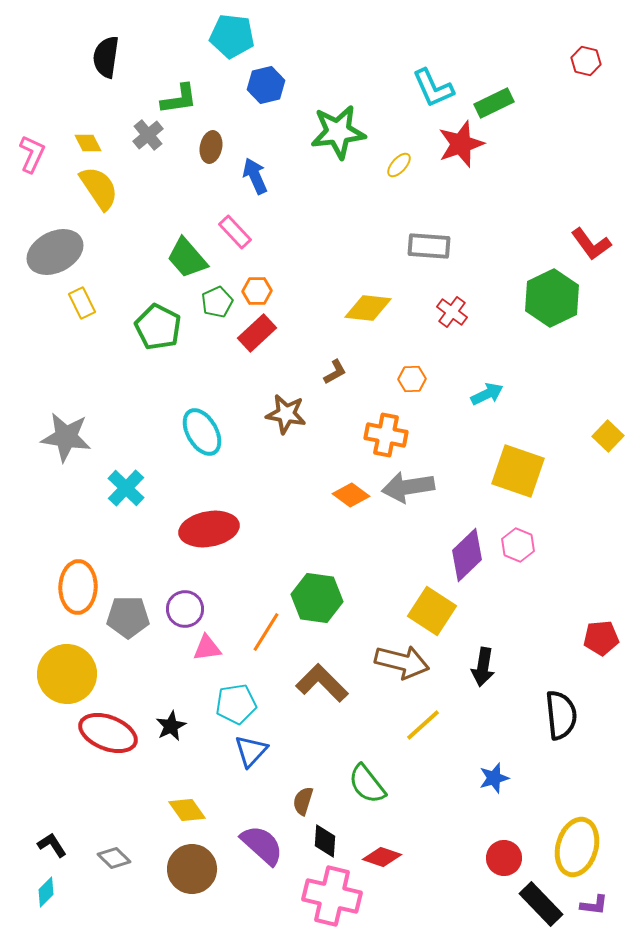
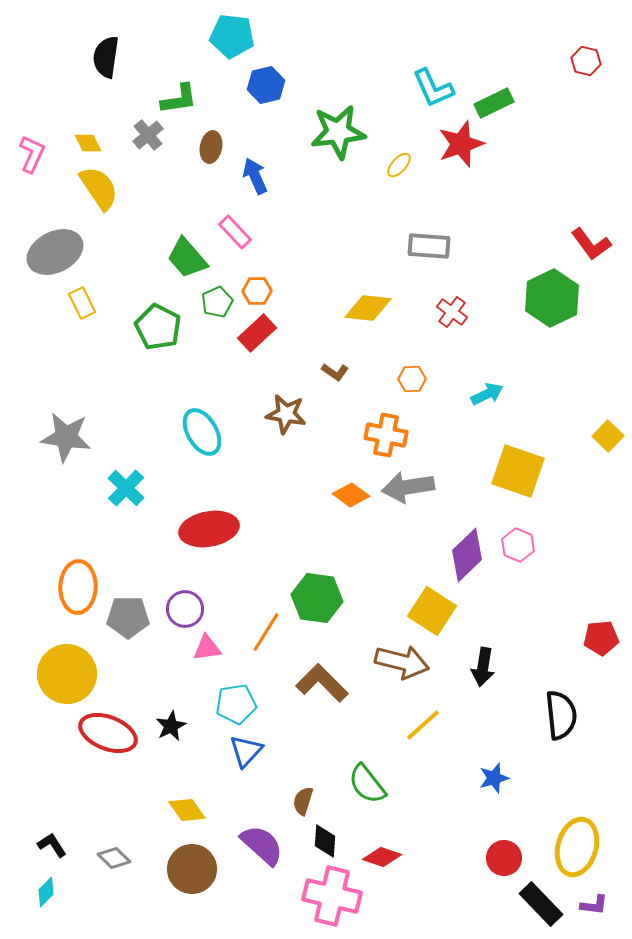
brown L-shape at (335, 372): rotated 64 degrees clockwise
blue triangle at (251, 751): moved 5 px left
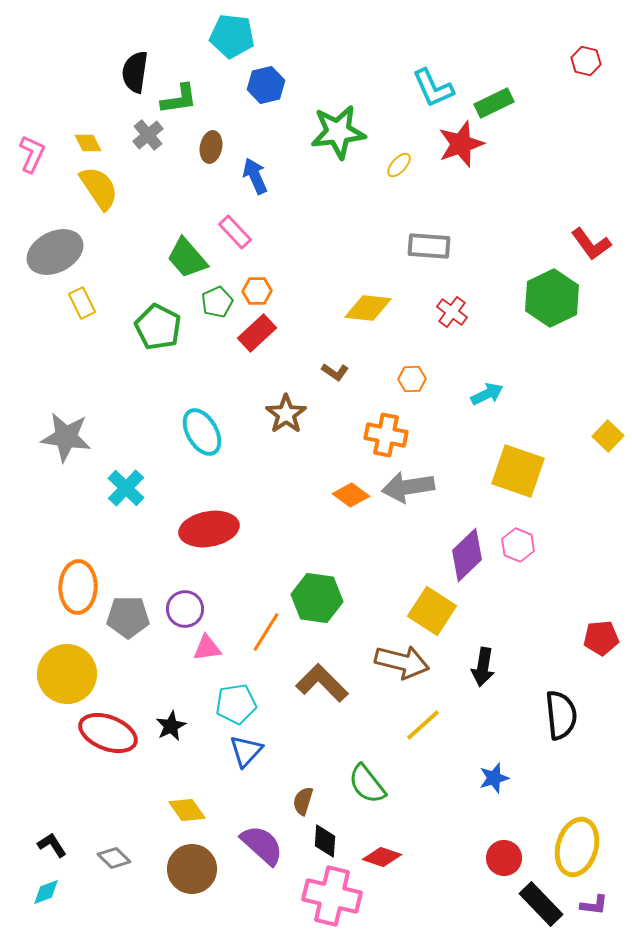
black semicircle at (106, 57): moved 29 px right, 15 px down
brown star at (286, 414): rotated 27 degrees clockwise
cyan diamond at (46, 892): rotated 24 degrees clockwise
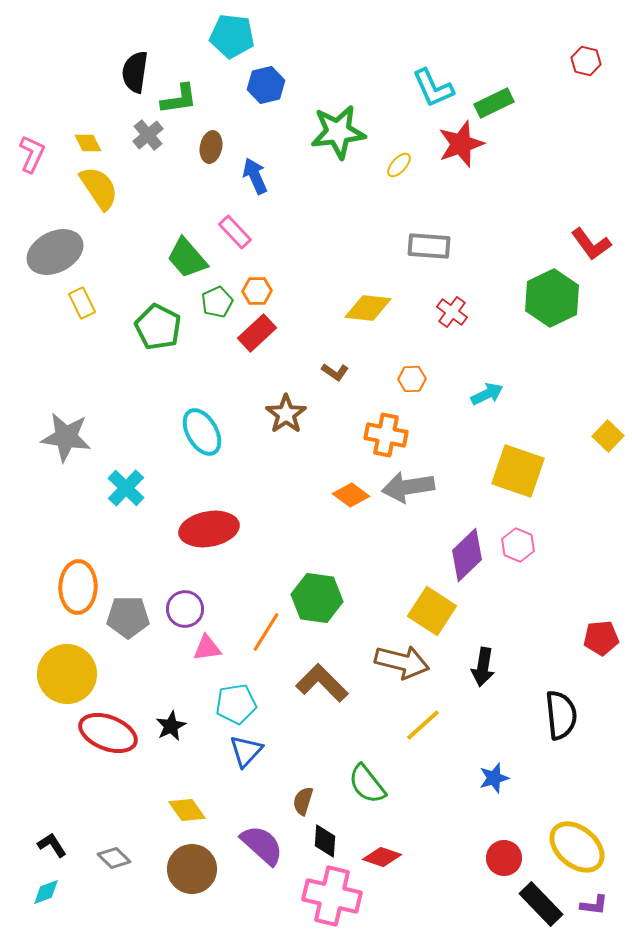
yellow ellipse at (577, 847): rotated 66 degrees counterclockwise
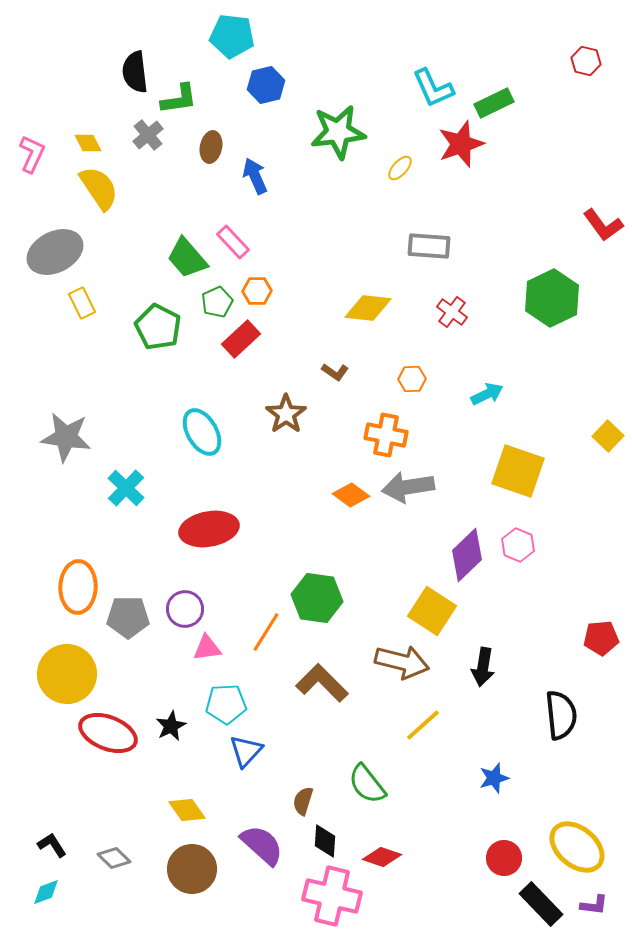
black semicircle at (135, 72): rotated 15 degrees counterclockwise
yellow ellipse at (399, 165): moved 1 px right, 3 px down
pink rectangle at (235, 232): moved 2 px left, 10 px down
red L-shape at (591, 244): moved 12 px right, 19 px up
red rectangle at (257, 333): moved 16 px left, 6 px down
cyan pentagon at (236, 704): moved 10 px left; rotated 6 degrees clockwise
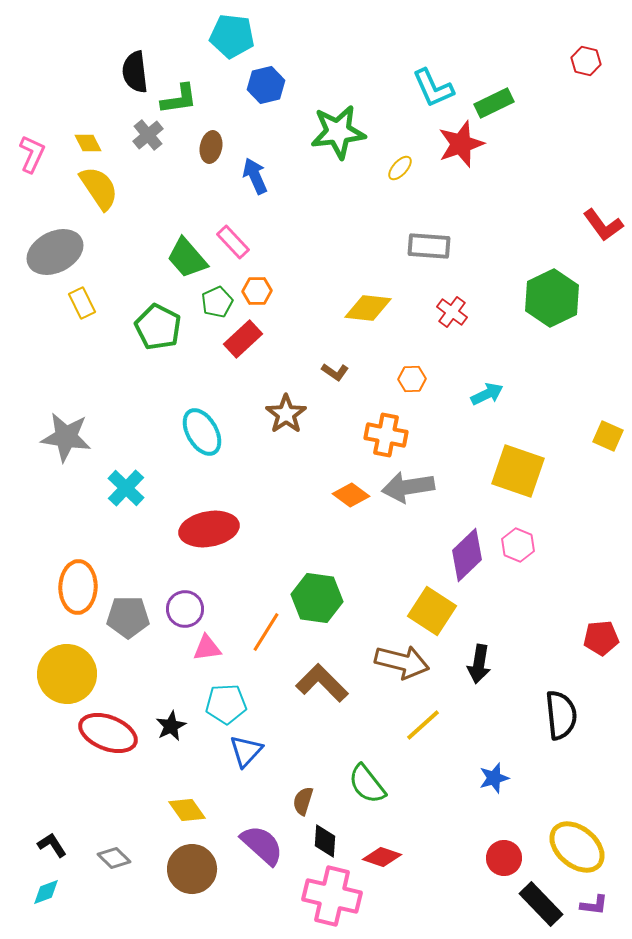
red rectangle at (241, 339): moved 2 px right
yellow square at (608, 436): rotated 20 degrees counterclockwise
black arrow at (483, 667): moved 4 px left, 3 px up
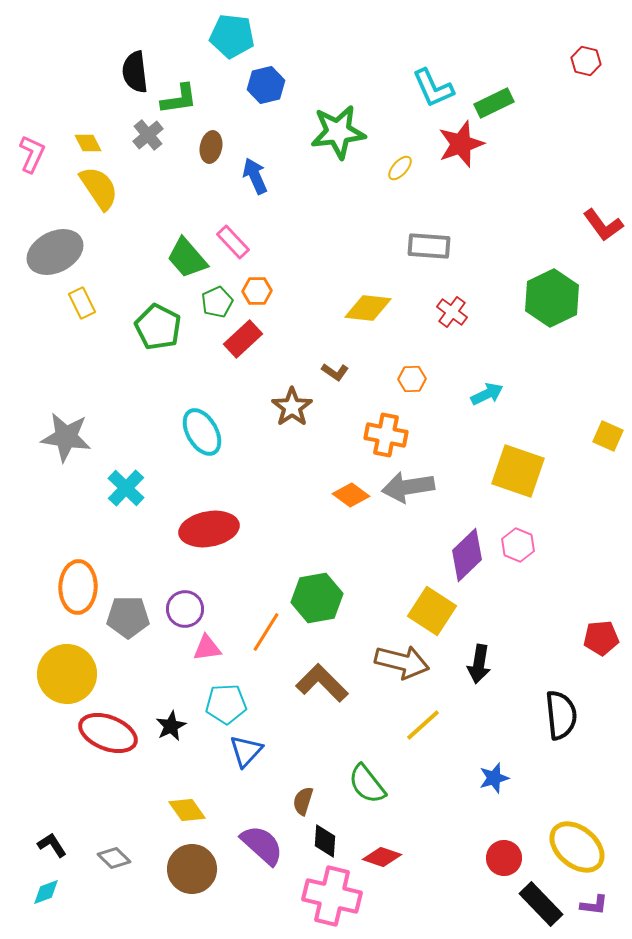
brown star at (286, 414): moved 6 px right, 7 px up
green hexagon at (317, 598): rotated 18 degrees counterclockwise
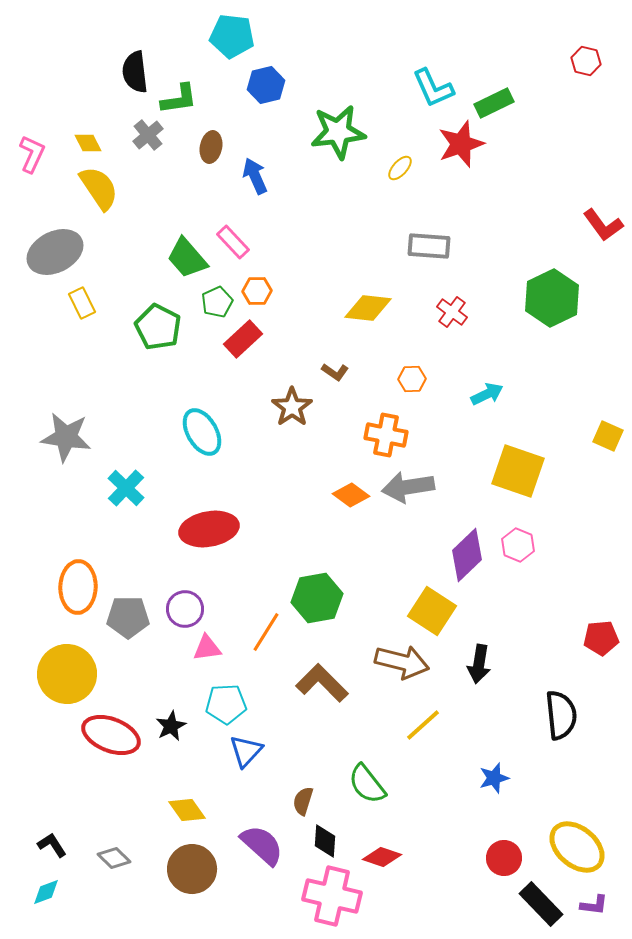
red ellipse at (108, 733): moved 3 px right, 2 px down
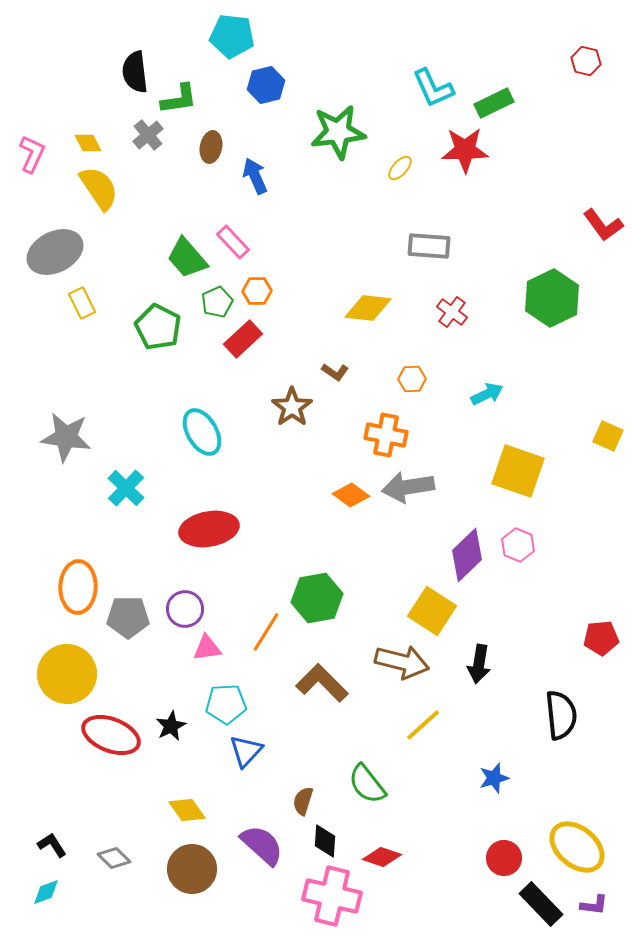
red star at (461, 144): moved 4 px right, 6 px down; rotated 18 degrees clockwise
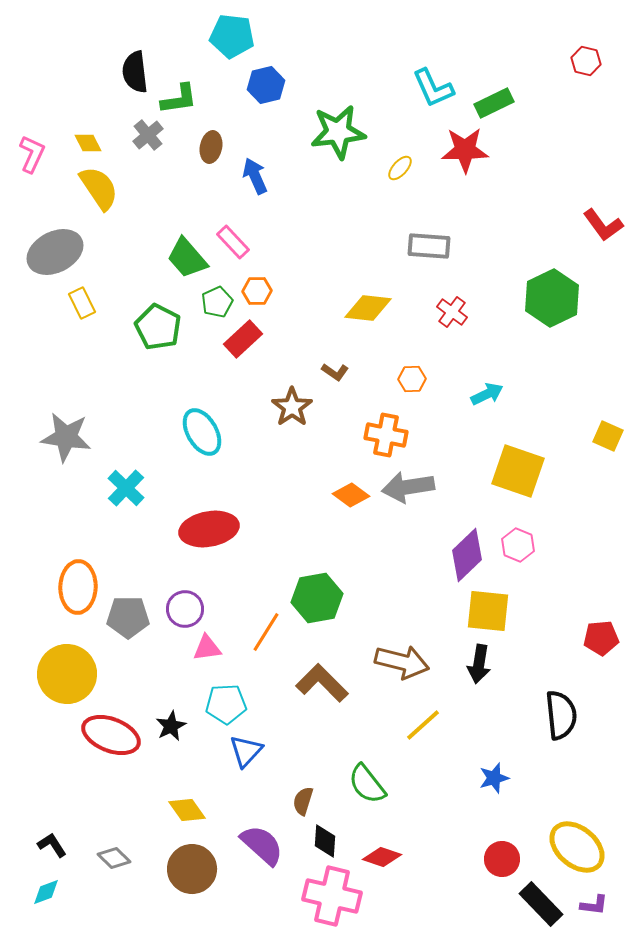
yellow square at (432, 611): moved 56 px right; rotated 27 degrees counterclockwise
red circle at (504, 858): moved 2 px left, 1 px down
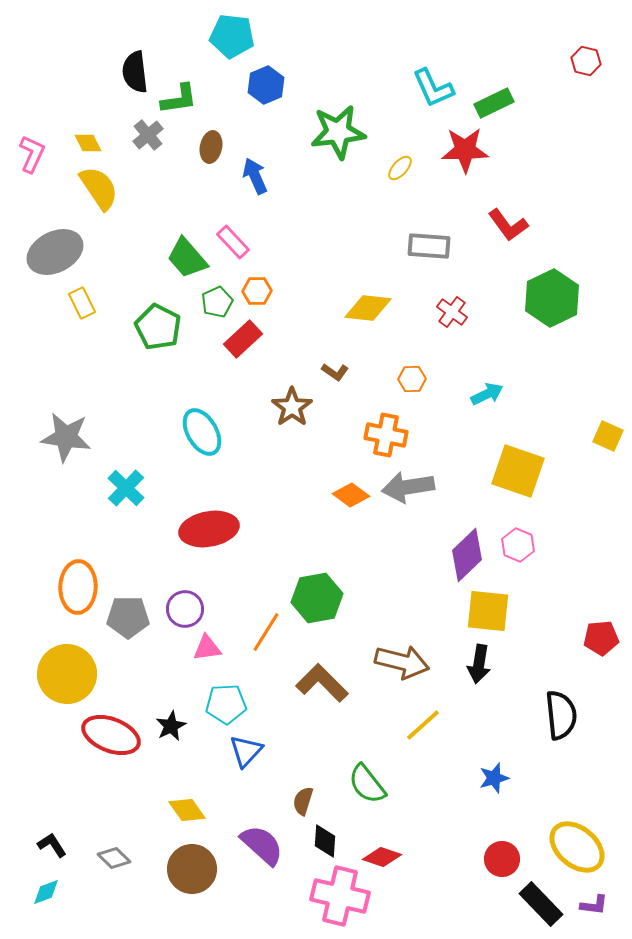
blue hexagon at (266, 85): rotated 9 degrees counterclockwise
red L-shape at (603, 225): moved 95 px left
pink cross at (332, 896): moved 8 px right
